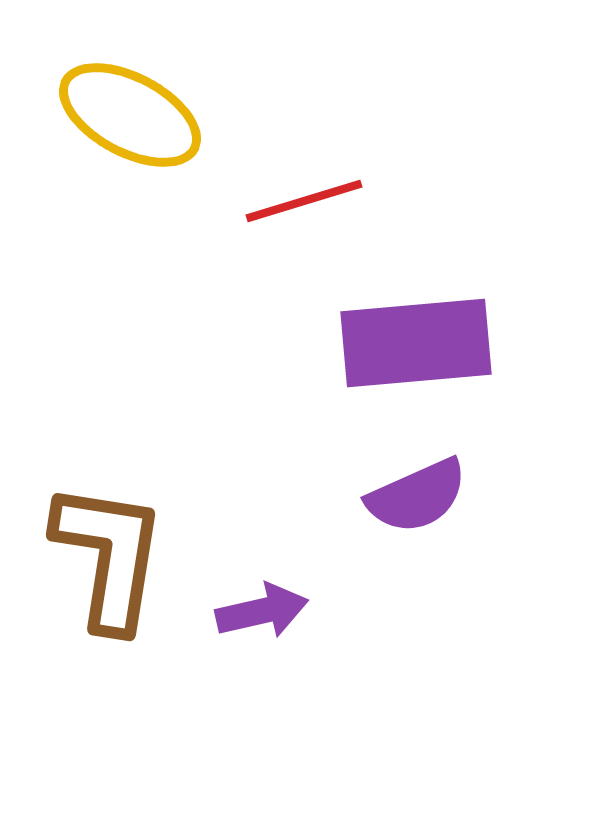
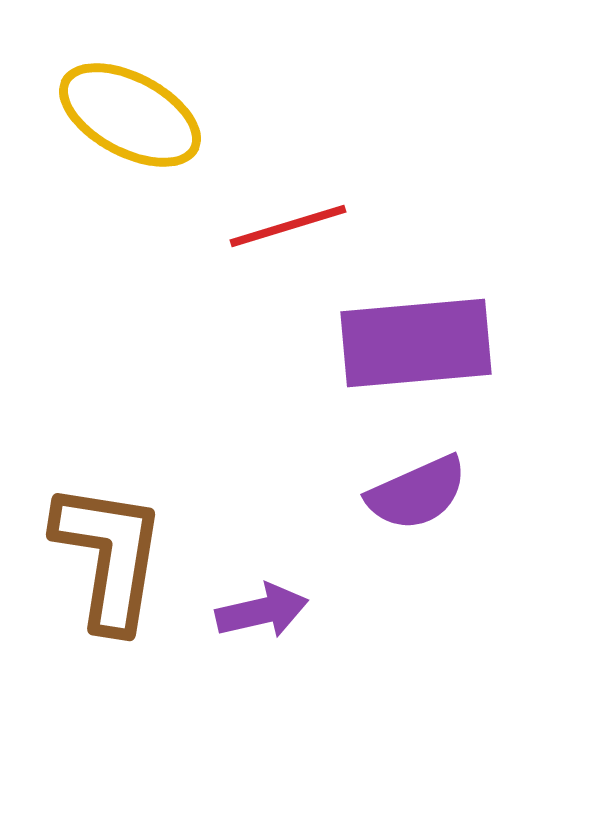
red line: moved 16 px left, 25 px down
purple semicircle: moved 3 px up
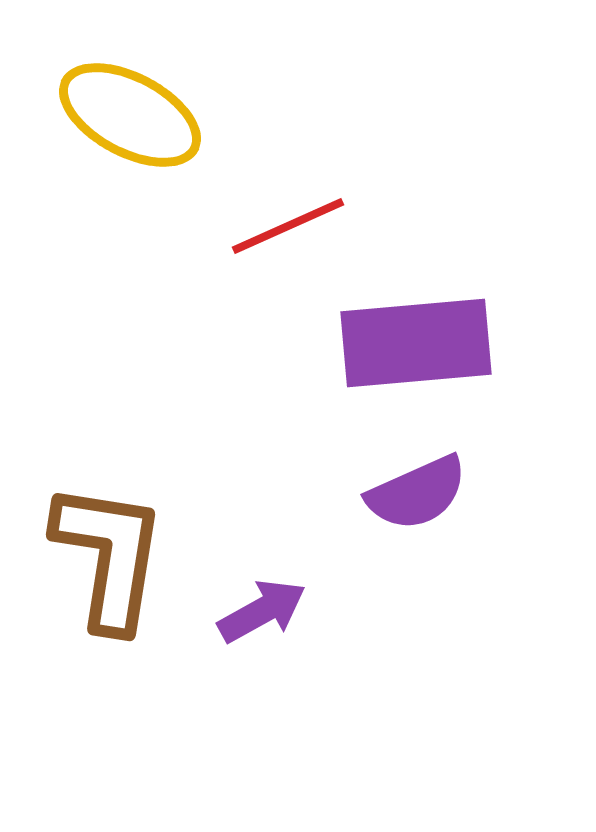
red line: rotated 7 degrees counterclockwise
purple arrow: rotated 16 degrees counterclockwise
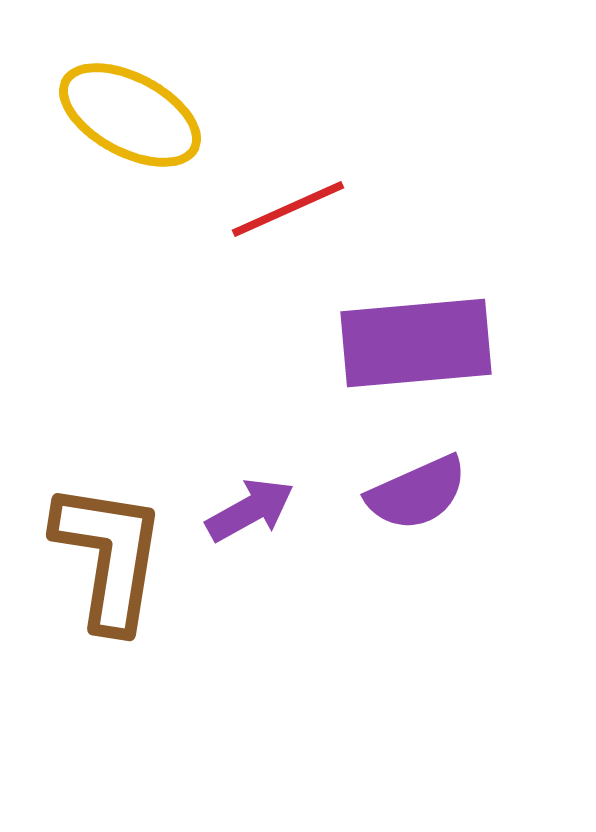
red line: moved 17 px up
purple arrow: moved 12 px left, 101 px up
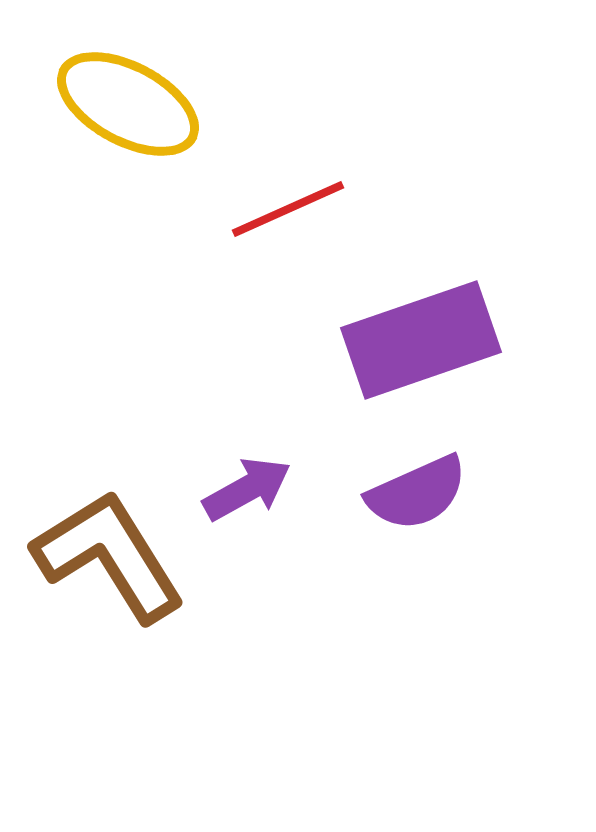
yellow ellipse: moved 2 px left, 11 px up
purple rectangle: moved 5 px right, 3 px up; rotated 14 degrees counterclockwise
purple arrow: moved 3 px left, 21 px up
brown L-shape: rotated 41 degrees counterclockwise
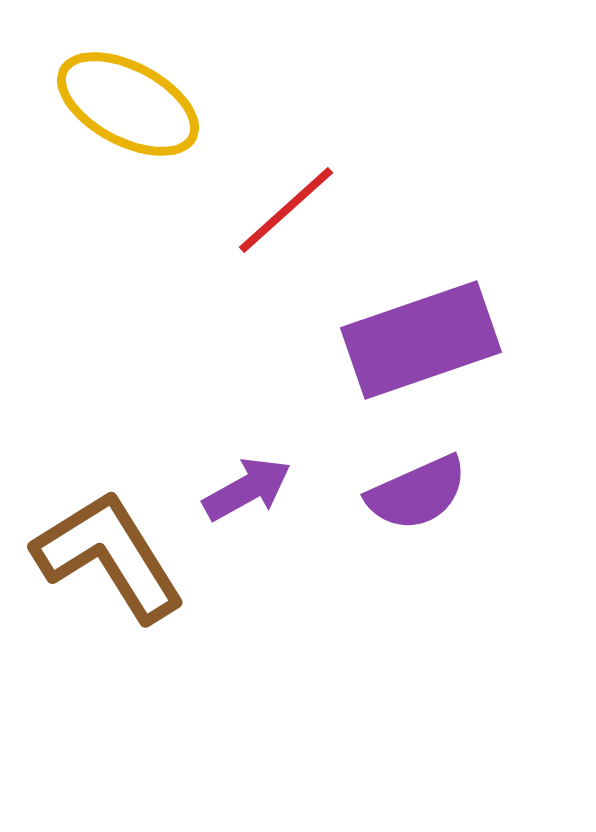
red line: moved 2 px left, 1 px down; rotated 18 degrees counterclockwise
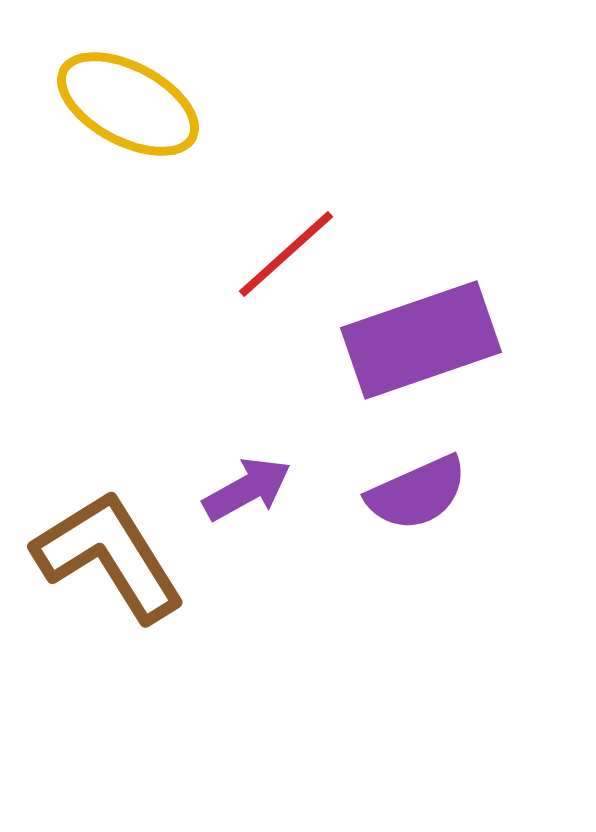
red line: moved 44 px down
